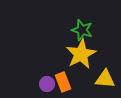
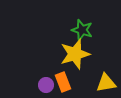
yellow star: moved 6 px left; rotated 12 degrees clockwise
yellow triangle: moved 1 px right, 4 px down; rotated 15 degrees counterclockwise
purple circle: moved 1 px left, 1 px down
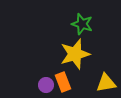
green star: moved 6 px up
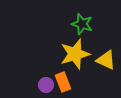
yellow triangle: moved 23 px up; rotated 35 degrees clockwise
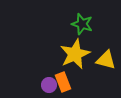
yellow star: rotated 8 degrees counterclockwise
yellow triangle: rotated 10 degrees counterclockwise
purple circle: moved 3 px right
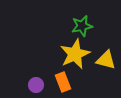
green star: moved 2 px down; rotated 30 degrees counterclockwise
purple circle: moved 13 px left
